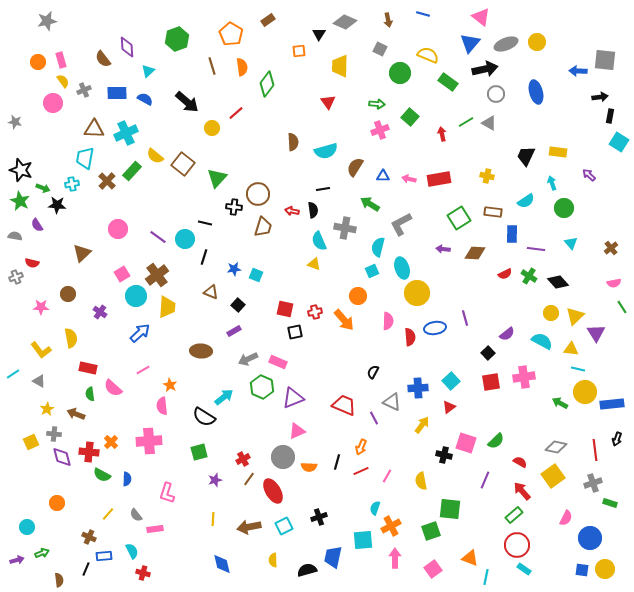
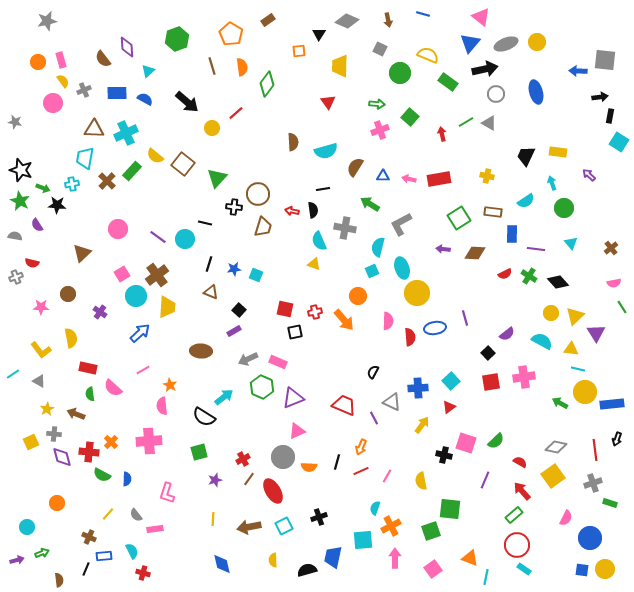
gray diamond at (345, 22): moved 2 px right, 1 px up
black line at (204, 257): moved 5 px right, 7 px down
black square at (238, 305): moved 1 px right, 5 px down
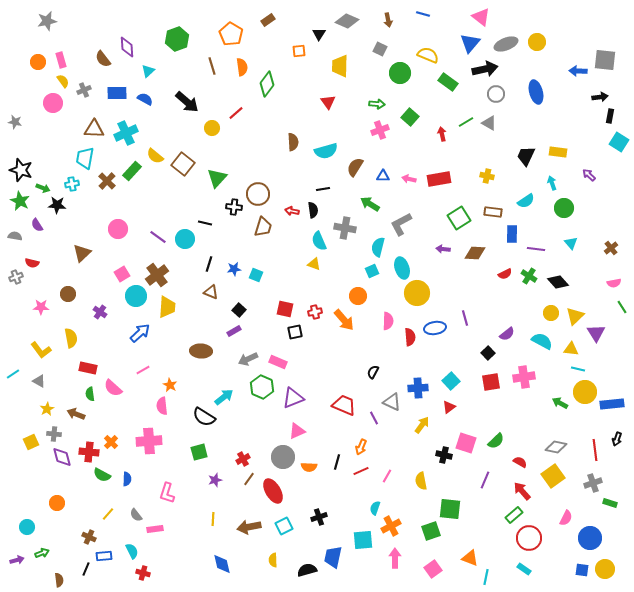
red circle at (517, 545): moved 12 px right, 7 px up
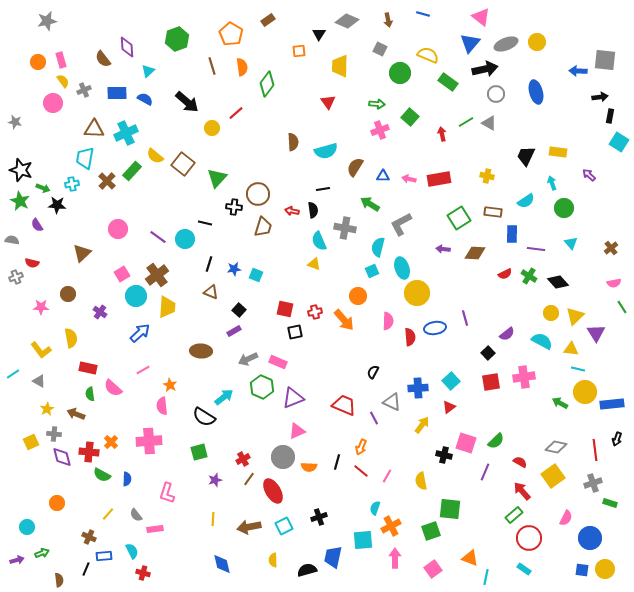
gray semicircle at (15, 236): moved 3 px left, 4 px down
red line at (361, 471): rotated 63 degrees clockwise
purple line at (485, 480): moved 8 px up
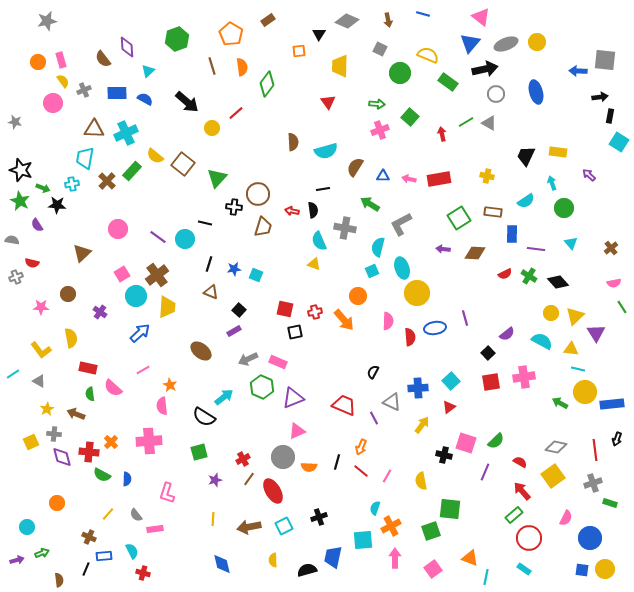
brown ellipse at (201, 351): rotated 35 degrees clockwise
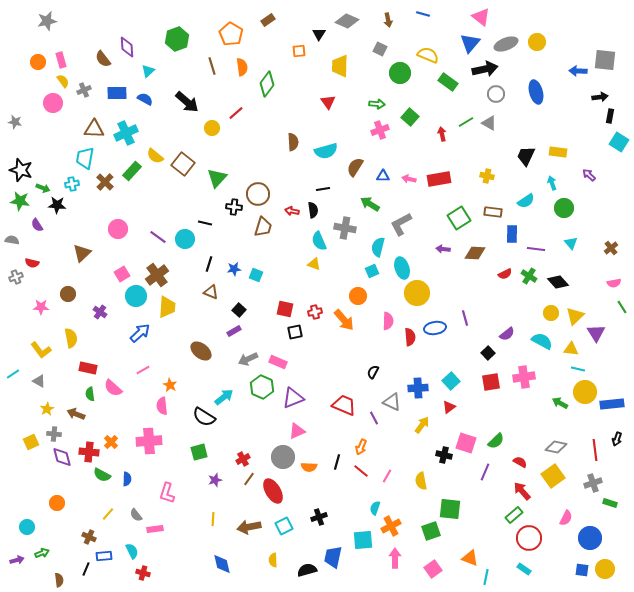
brown cross at (107, 181): moved 2 px left, 1 px down
green star at (20, 201): rotated 18 degrees counterclockwise
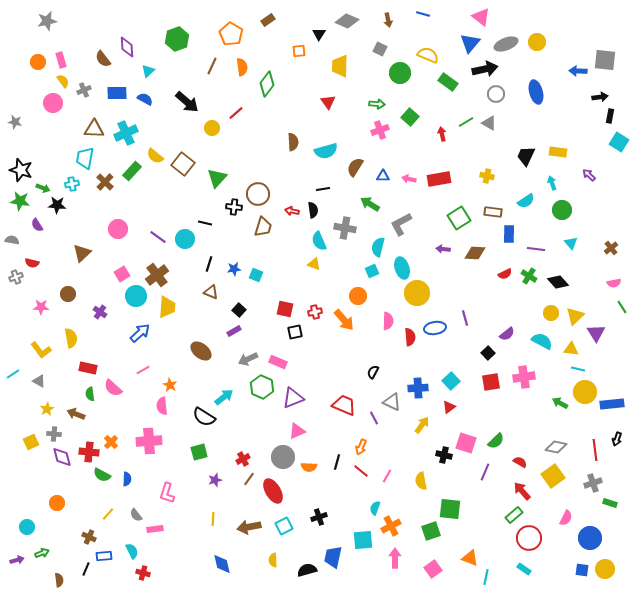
brown line at (212, 66): rotated 42 degrees clockwise
green circle at (564, 208): moved 2 px left, 2 px down
blue rectangle at (512, 234): moved 3 px left
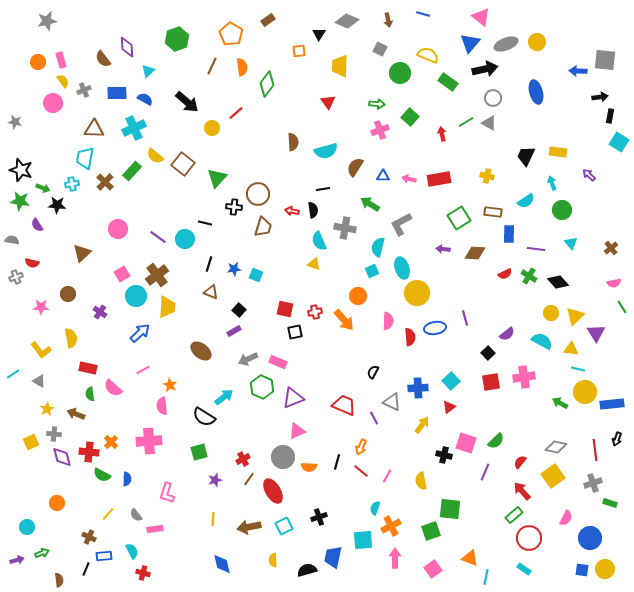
gray circle at (496, 94): moved 3 px left, 4 px down
cyan cross at (126, 133): moved 8 px right, 5 px up
red semicircle at (520, 462): rotated 80 degrees counterclockwise
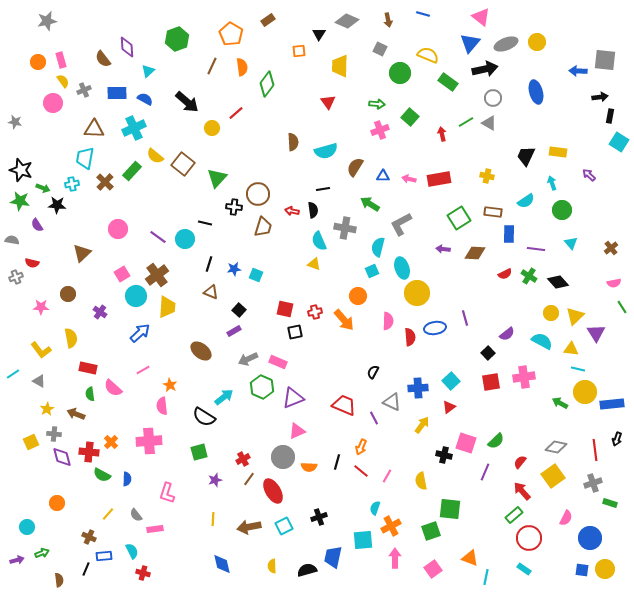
yellow semicircle at (273, 560): moved 1 px left, 6 px down
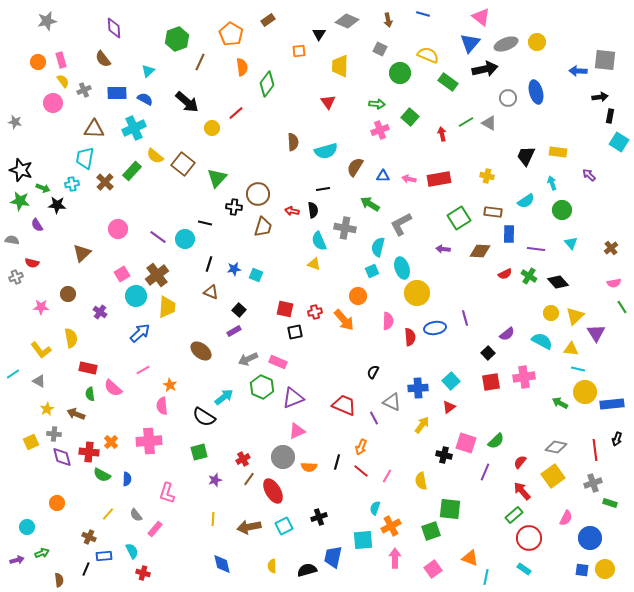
purple diamond at (127, 47): moved 13 px left, 19 px up
brown line at (212, 66): moved 12 px left, 4 px up
gray circle at (493, 98): moved 15 px right
brown diamond at (475, 253): moved 5 px right, 2 px up
pink rectangle at (155, 529): rotated 42 degrees counterclockwise
